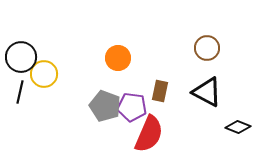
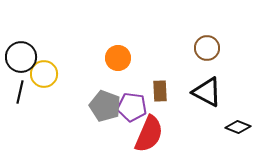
brown rectangle: rotated 15 degrees counterclockwise
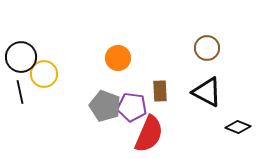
black line: rotated 25 degrees counterclockwise
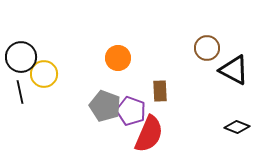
black triangle: moved 27 px right, 22 px up
purple pentagon: moved 1 px left, 4 px down; rotated 12 degrees clockwise
black diamond: moved 1 px left
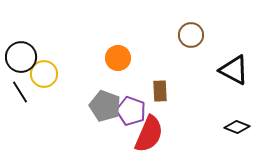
brown circle: moved 16 px left, 13 px up
black line: rotated 20 degrees counterclockwise
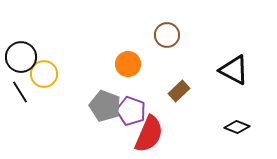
brown circle: moved 24 px left
orange circle: moved 10 px right, 6 px down
brown rectangle: moved 19 px right; rotated 50 degrees clockwise
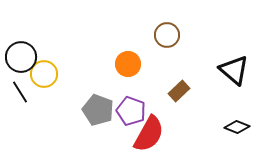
black triangle: rotated 12 degrees clockwise
gray pentagon: moved 7 px left, 4 px down
red semicircle: rotated 6 degrees clockwise
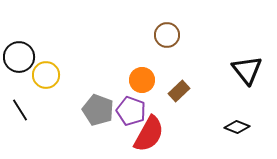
black circle: moved 2 px left
orange circle: moved 14 px right, 16 px down
black triangle: moved 13 px right; rotated 12 degrees clockwise
yellow circle: moved 2 px right, 1 px down
black line: moved 18 px down
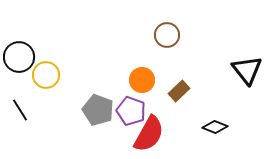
black diamond: moved 22 px left
